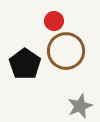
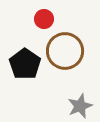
red circle: moved 10 px left, 2 px up
brown circle: moved 1 px left
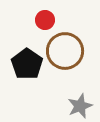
red circle: moved 1 px right, 1 px down
black pentagon: moved 2 px right
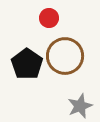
red circle: moved 4 px right, 2 px up
brown circle: moved 5 px down
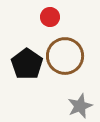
red circle: moved 1 px right, 1 px up
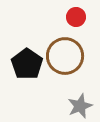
red circle: moved 26 px right
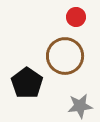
black pentagon: moved 19 px down
gray star: rotated 15 degrees clockwise
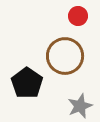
red circle: moved 2 px right, 1 px up
gray star: rotated 15 degrees counterclockwise
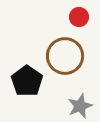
red circle: moved 1 px right, 1 px down
black pentagon: moved 2 px up
